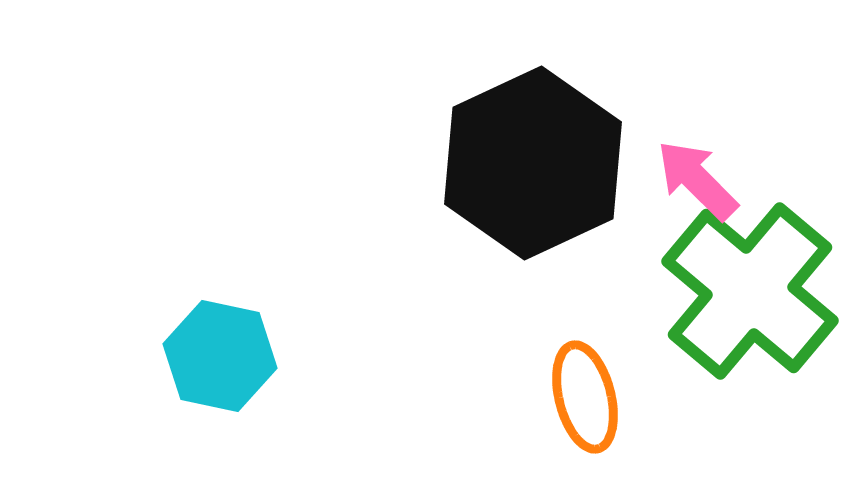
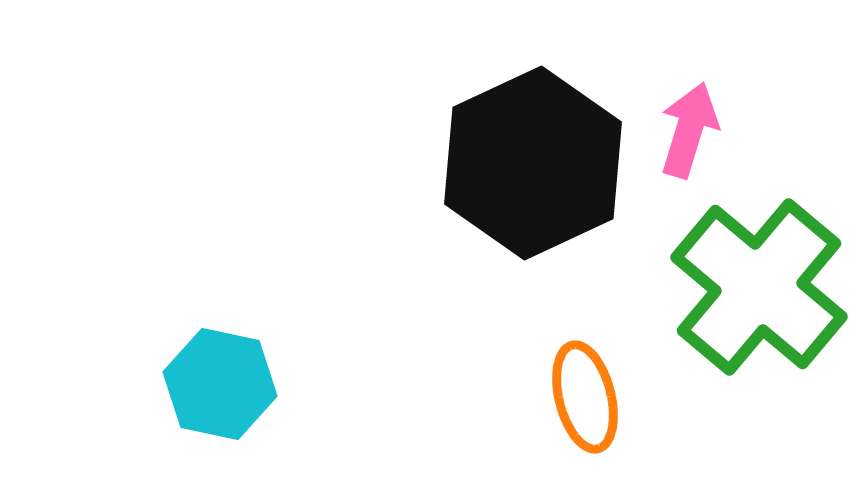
pink arrow: moved 8 px left, 50 px up; rotated 62 degrees clockwise
green cross: moved 9 px right, 4 px up
cyan hexagon: moved 28 px down
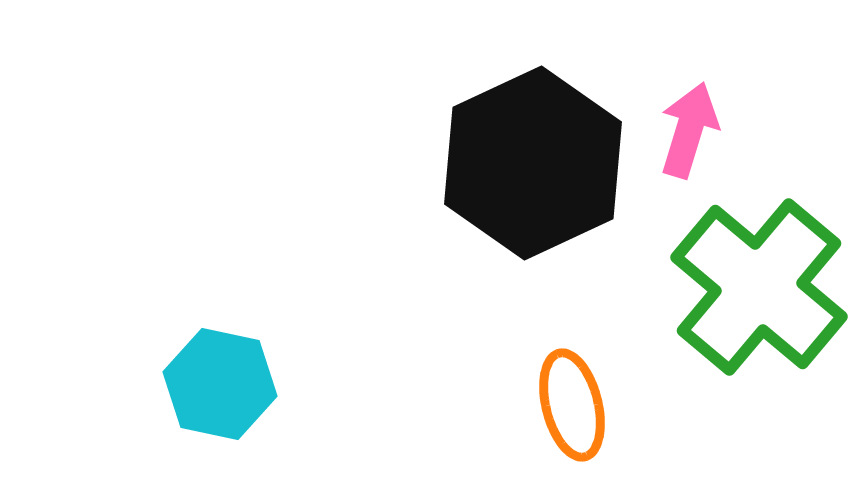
orange ellipse: moved 13 px left, 8 px down
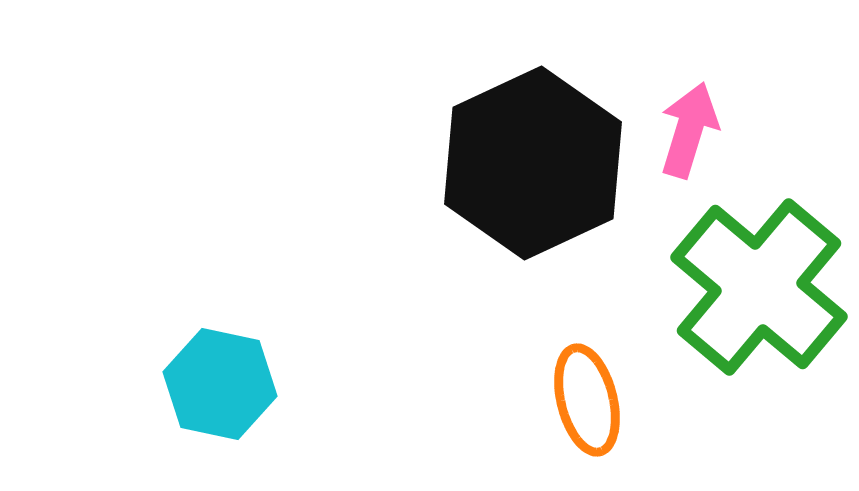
orange ellipse: moved 15 px right, 5 px up
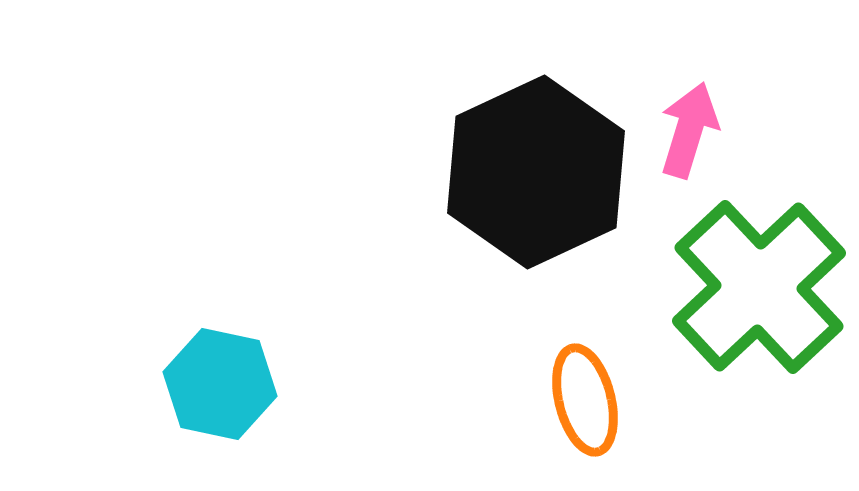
black hexagon: moved 3 px right, 9 px down
green cross: rotated 7 degrees clockwise
orange ellipse: moved 2 px left
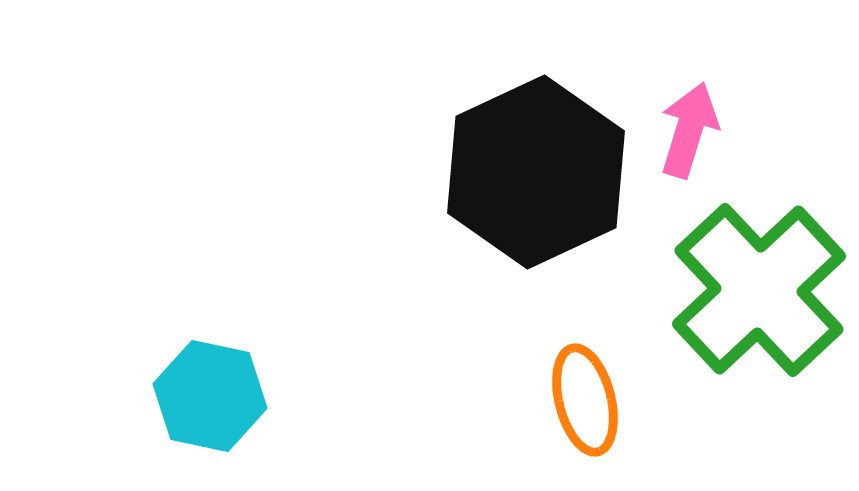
green cross: moved 3 px down
cyan hexagon: moved 10 px left, 12 px down
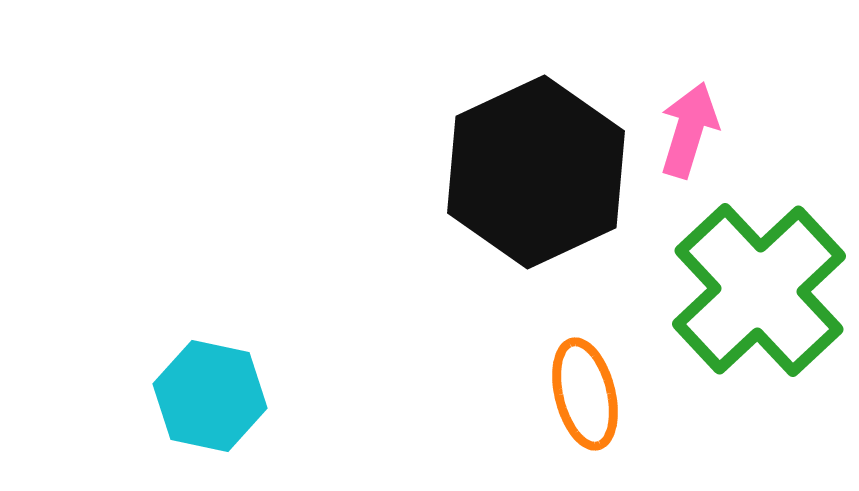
orange ellipse: moved 6 px up
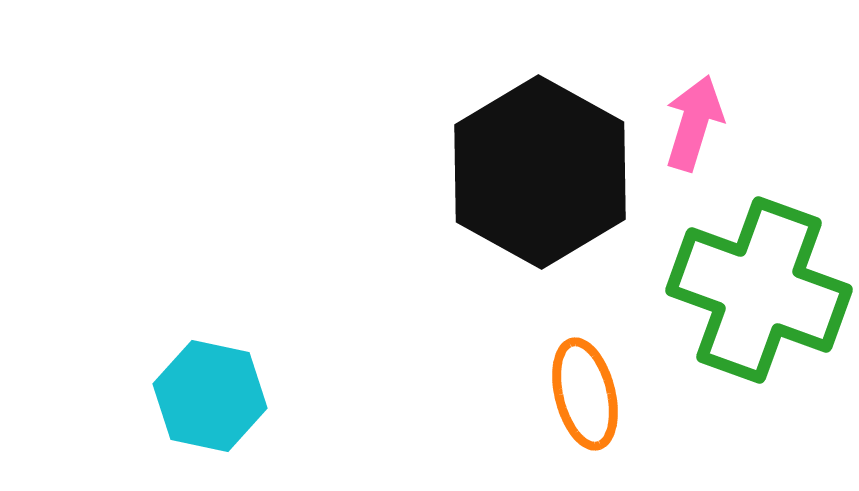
pink arrow: moved 5 px right, 7 px up
black hexagon: moved 4 px right; rotated 6 degrees counterclockwise
green cross: rotated 27 degrees counterclockwise
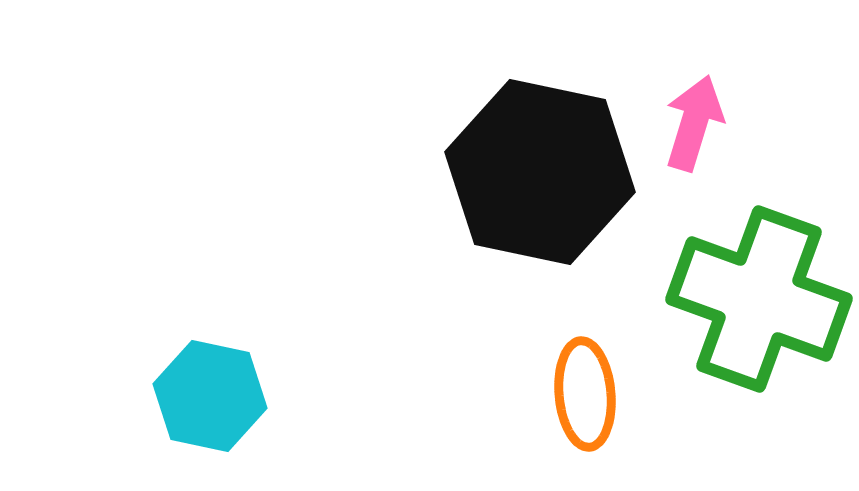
black hexagon: rotated 17 degrees counterclockwise
green cross: moved 9 px down
orange ellipse: rotated 9 degrees clockwise
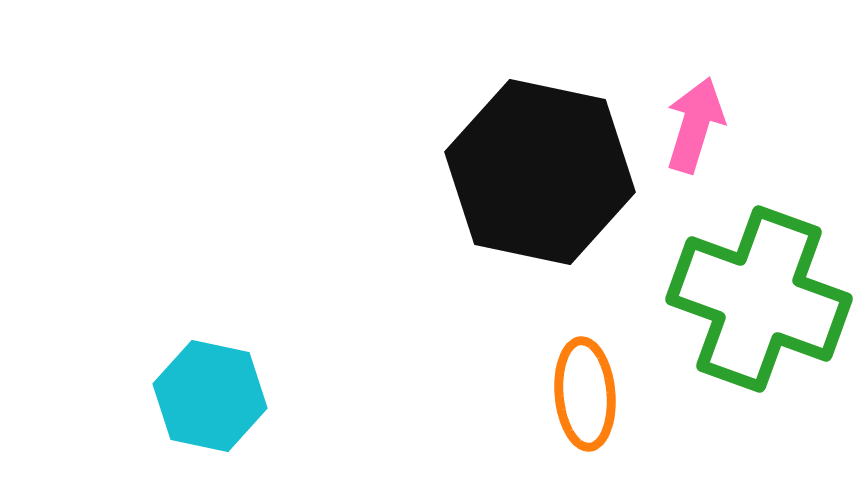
pink arrow: moved 1 px right, 2 px down
